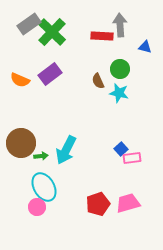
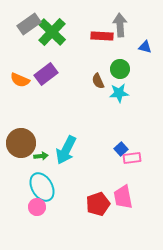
purple rectangle: moved 4 px left
cyan star: rotated 18 degrees counterclockwise
cyan ellipse: moved 2 px left
pink trapezoid: moved 5 px left, 6 px up; rotated 85 degrees counterclockwise
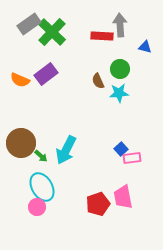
green arrow: rotated 48 degrees clockwise
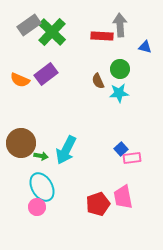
gray rectangle: moved 1 px down
green arrow: rotated 32 degrees counterclockwise
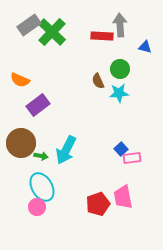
purple rectangle: moved 8 px left, 31 px down
